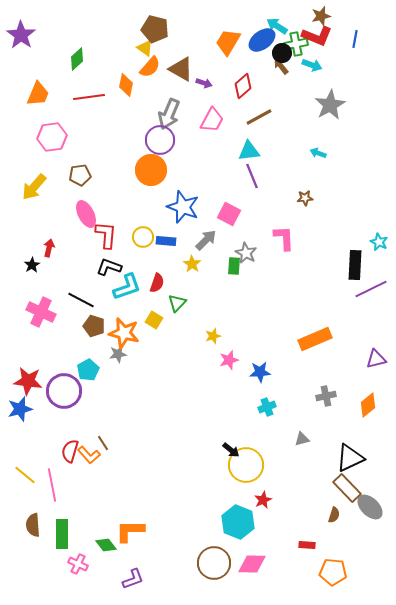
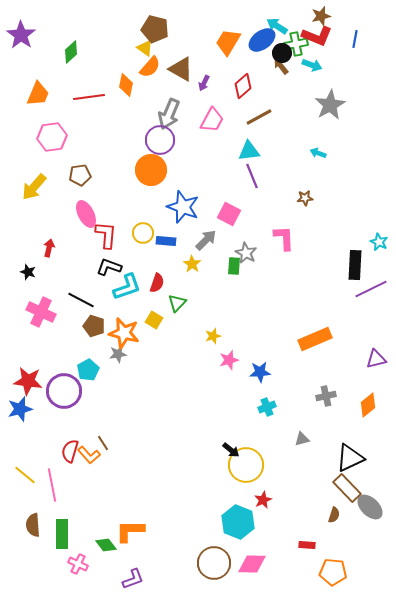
green diamond at (77, 59): moved 6 px left, 7 px up
purple arrow at (204, 83): rotated 98 degrees clockwise
yellow circle at (143, 237): moved 4 px up
black star at (32, 265): moved 4 px left, 7 px down; rotated 21 degrees counterclockwise
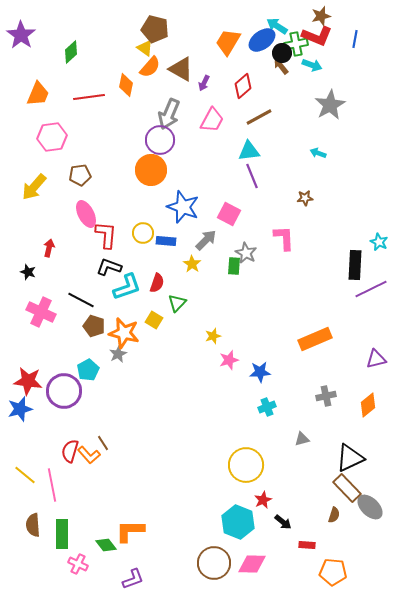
gray star at (118, 354): rotated 18 degrees counterclockwise
black arrow at (231, 450): moved 52 px right, 72 px down
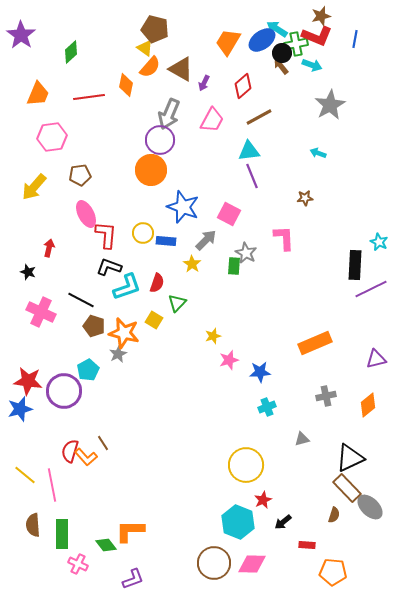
cyan arrow at (277, 26): moved 3 px down
orange rectangle at (315, 339): moved 4 px down
orange L-shape at (89, 455): moved 3 px left, 2 px down
black arrow at (283, 522): rotated 102 degrees clockwise
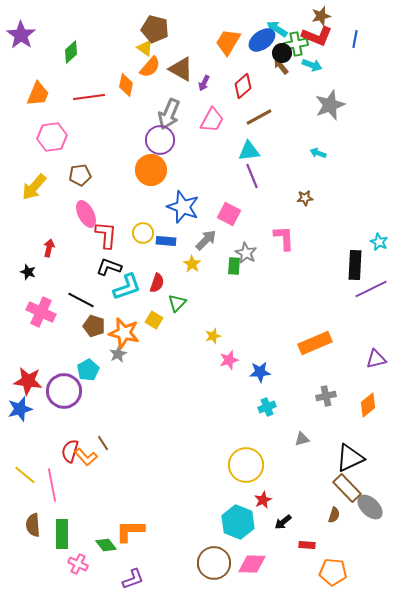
gray star at (330, 105): rotated 8 degrees clockwise
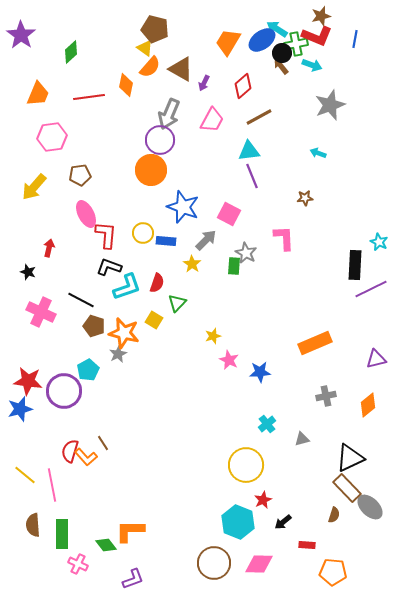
pink star at (229, 360): rotated 30 degrees counterclockwise
cyan cross at (267, 407): moved 17 px down; rotated 18 degrees counterclockwise
pink diamond at (252, 564): moved 7 px right
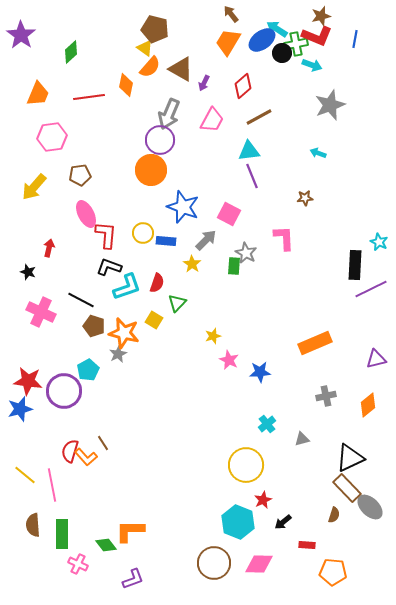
brown arrow at (281, 66): moved 50 px left, 52 px up
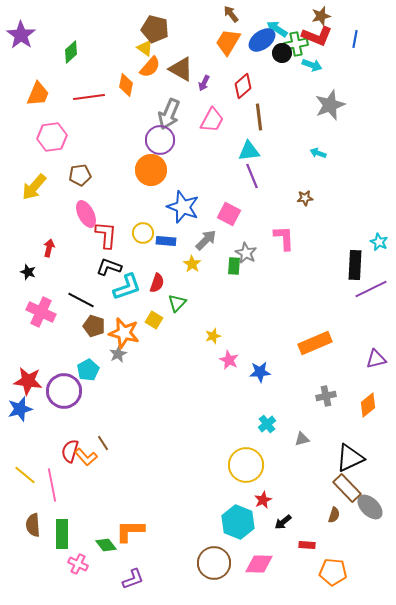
brown line at (259, 117): rotated 68 degrees counterclockwise
